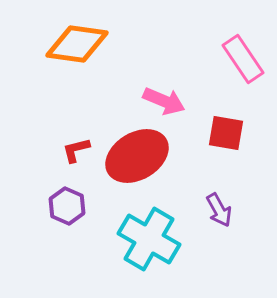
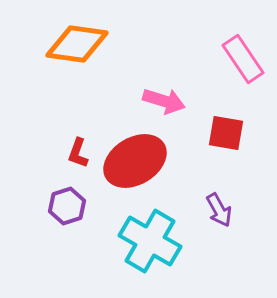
pink arrow: rotated 6 degrees counterclockwise
red L-shape: moved 2 px right, 3 px down; rotated 56 degrees counterclockwise
red ellipse: moved 2 px left, 5 px down
purple hexagon: rotated 18 degrees clockwise
cyan cross: moved 1 px right, 2 px down
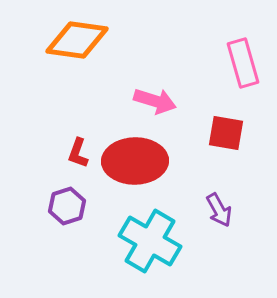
orange diamond: moved 4 px up
pink rectangle: moved 4 px down; rotated 18 degrees clockwise
pink arrow: moved 9 px left
red ellipse: rotated 30 degrees clockwise
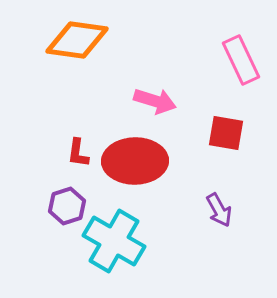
pink rectangle: moved 2 px left, 3 px up; rotated 9 degrees counterclockwise
red L-shape: rotated 12 degrees counterclockwise
cyan cross: moved 36 px left
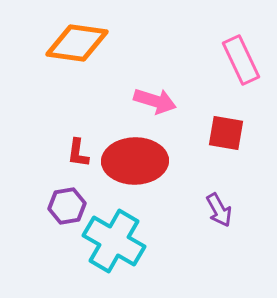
orange diamond: moved 3 px down
purple hexagon: rotated 9 degrees clockwise
